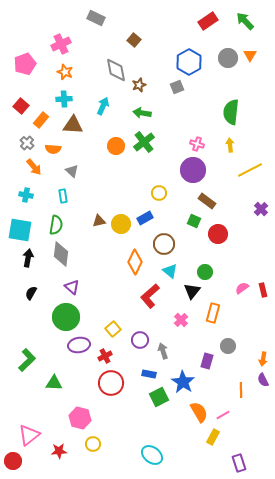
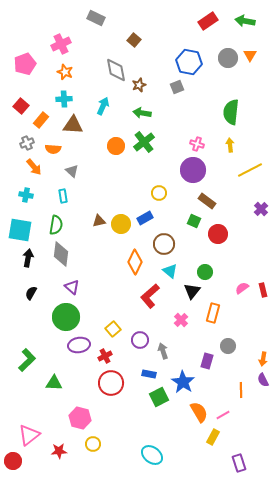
green arrow at (245, 21): rotated 36 degrees counterclockwise
blue hexagon at (189, 62): rotated 20 degrees counterclockwise
gray cross at (27, 143): rotated 24 degrees clockwise
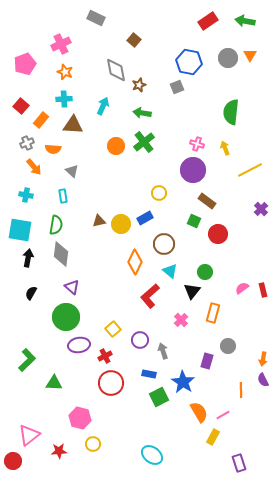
yellow arrow at (230, 145): moved 5 px left, 3 px down; rotated 16 degrees counterclockwise
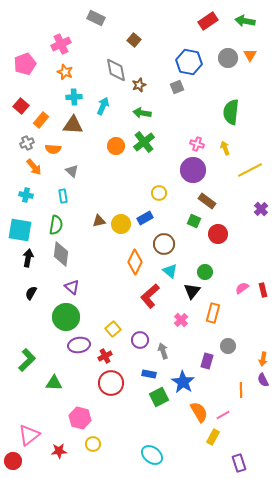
cyan cross at (64, 99): moved 10 px right, 2 px up
